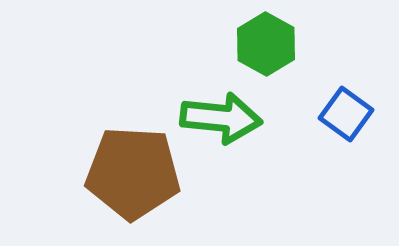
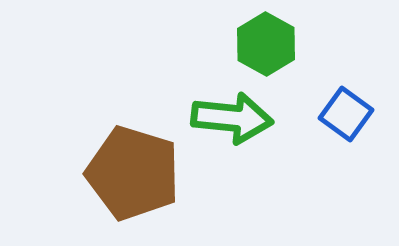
green arrow: moved 11 px right
brown pentagon: rotated 14 degrees clockwise
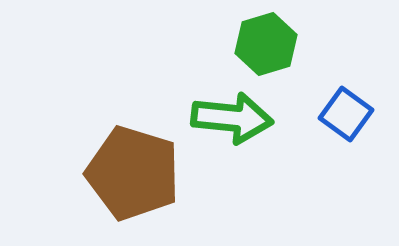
green hexagon: rotated 14 degrees clockwise
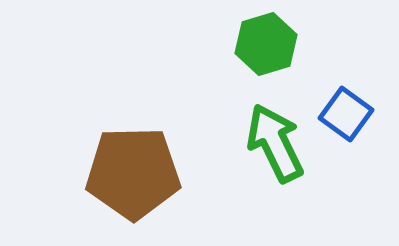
green arrow: moved 43 px right, 25 px down; rotated 122 degrees counterclockwise
brown pentagon: rotated 18 degrees counterclockwise
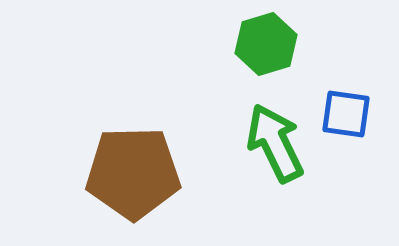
blue square: rotated 28 degrees counterclockwise
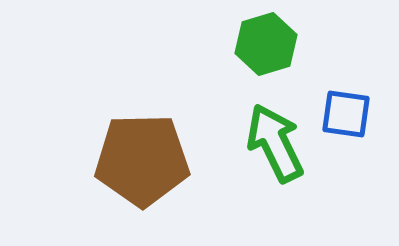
brown pentagon: moved 9 px right, 13 px up
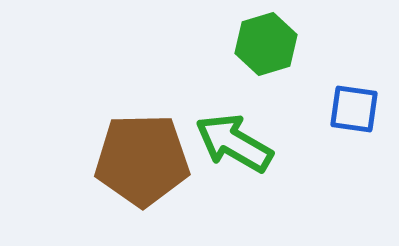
blue square: moved 8 px right, 5 px up
green arrow: moved 41 px left; rotated 34 degrees counterclockwise
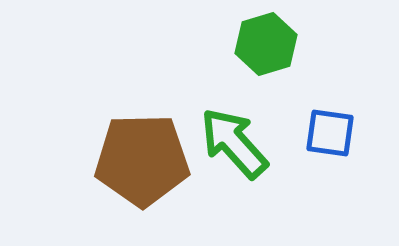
blue square: moved 24 px left, 24 px down
green arrow: rotated 18 degrees clockwise
